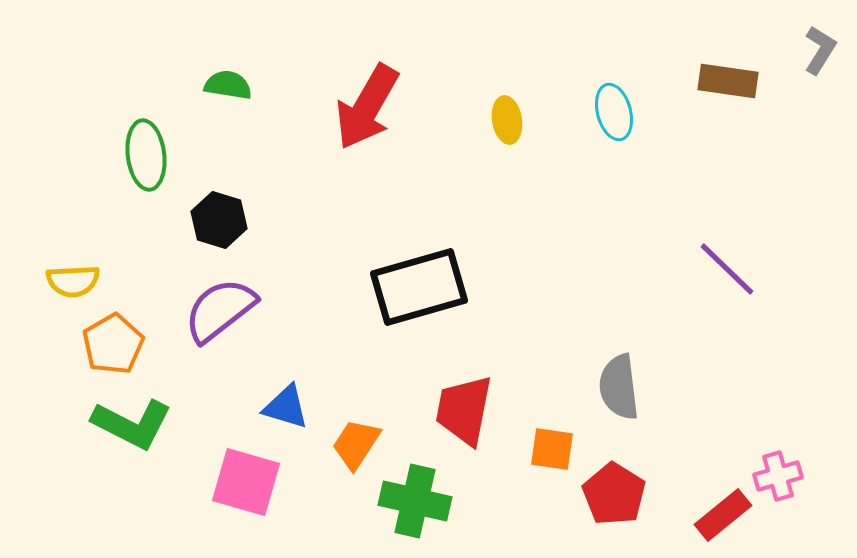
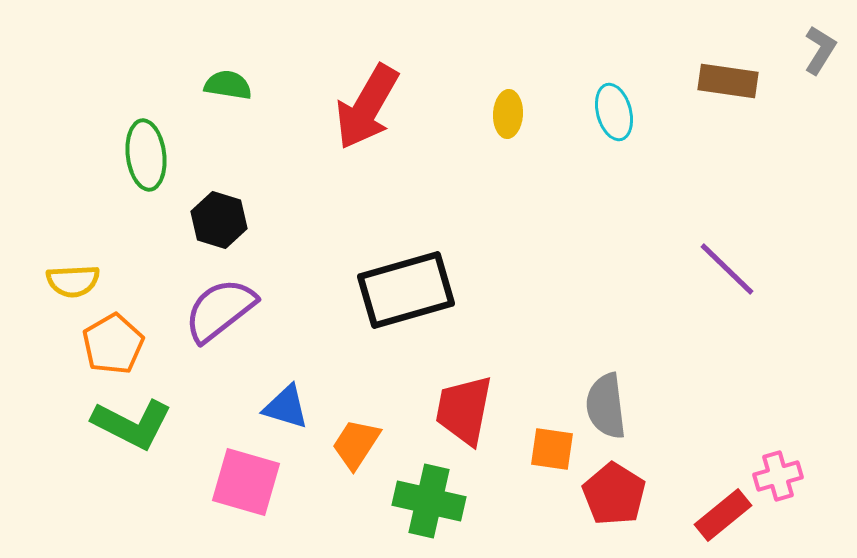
yellow ellipse: moved 1 px right, 6 px up; rotated 12 degrees clockwise
black rectangle: moved 13 px left, 3 px down
gray semicircle: moved 13 px left, 19 px down
green cross: moved 14 px right
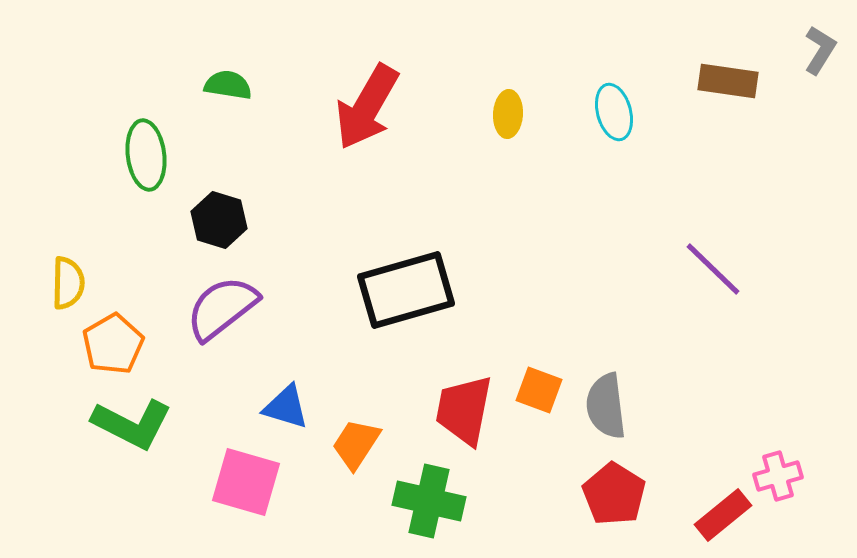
purple line: moved 14 px left
yellow semicircle: moved 5 px left, 2 px down; rotated 86 degrees counterclockwise
purple semicircle: moved 2 px right, 2 px up
orange square: moved 13 px left, 59 px up; rotated 12 degrees clockwise
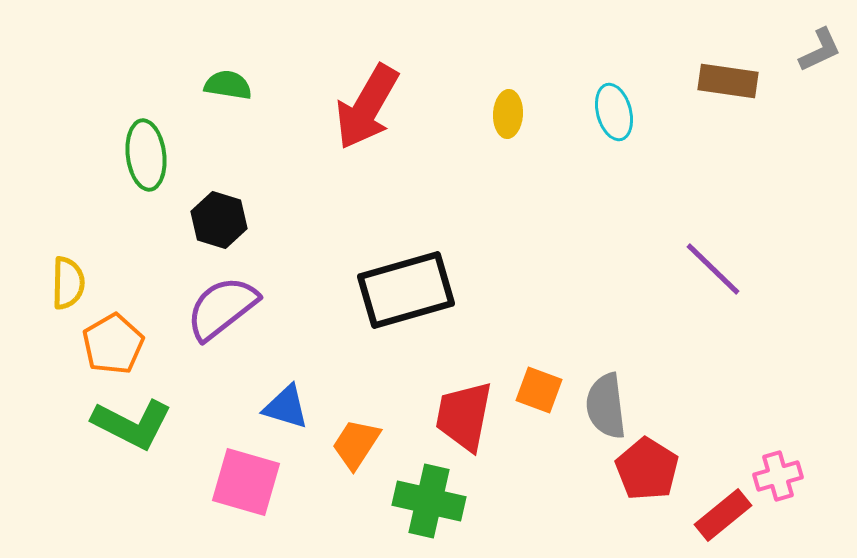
gray L-shape: rotated 33 degrees clockwise
red trapezoid: moved 6 px down
red pentagon: moved 33 px right, 25 px up
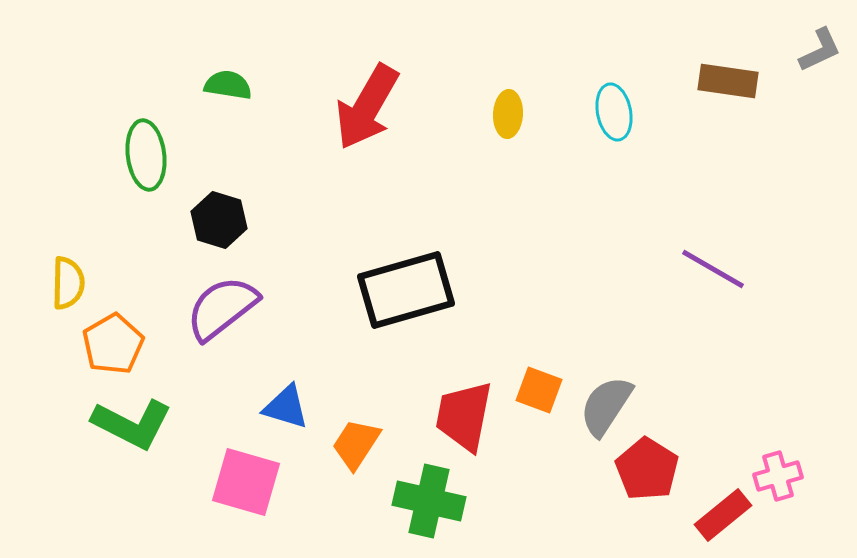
cyan ellipse: rotated 4 degrees clockwise
purple line: rotated 14 degrees counterclockwise
gray semicircle: rotated 40 degrees clockwise
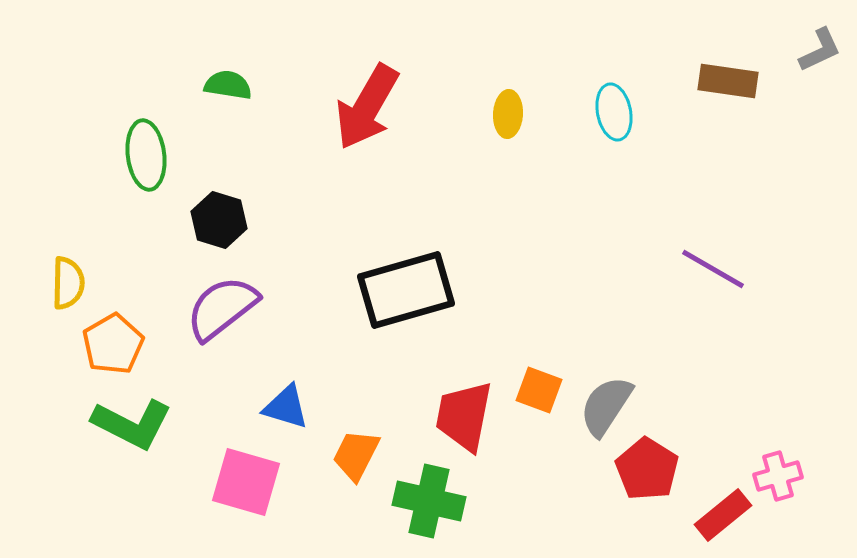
orange trapezoid: moved 11 px down; rotated 6 degrees counterclockwise
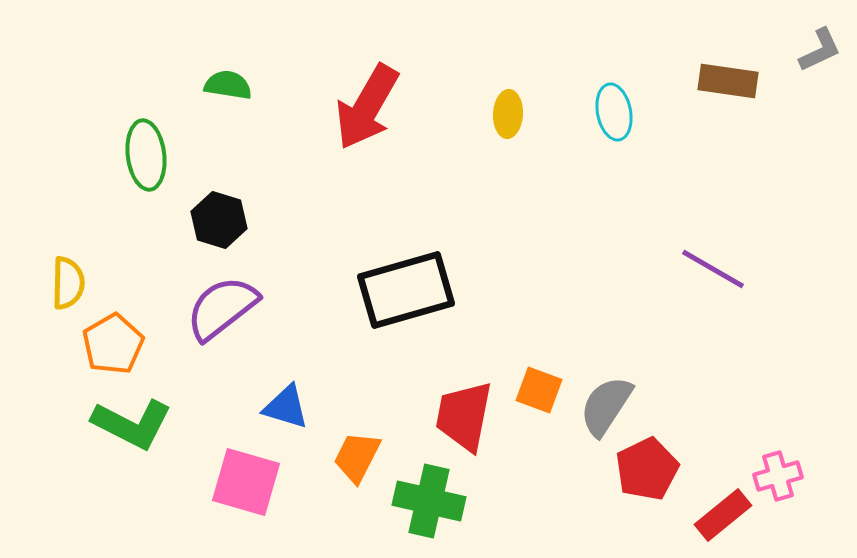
orange trapezoid: moved 1 px right, 2 px down
red pentagon: rotated 14 degrees clockwise
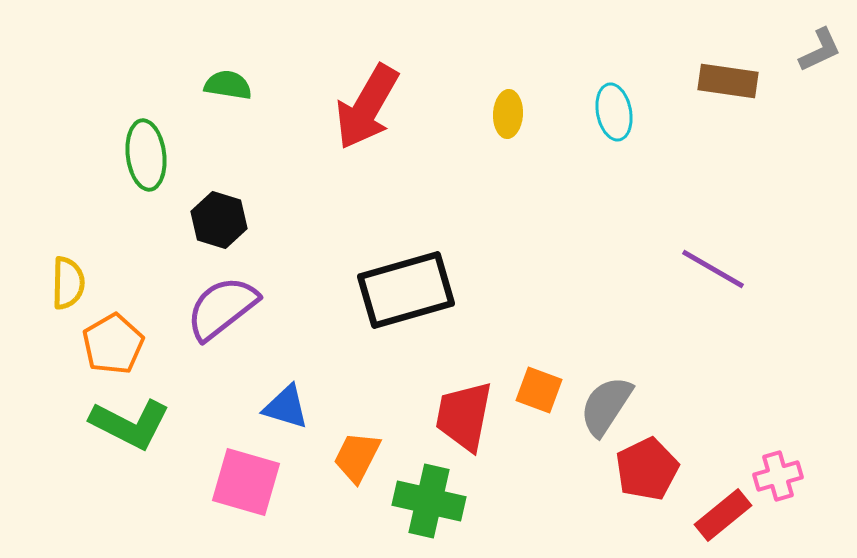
green L-shape: moved 2 px left
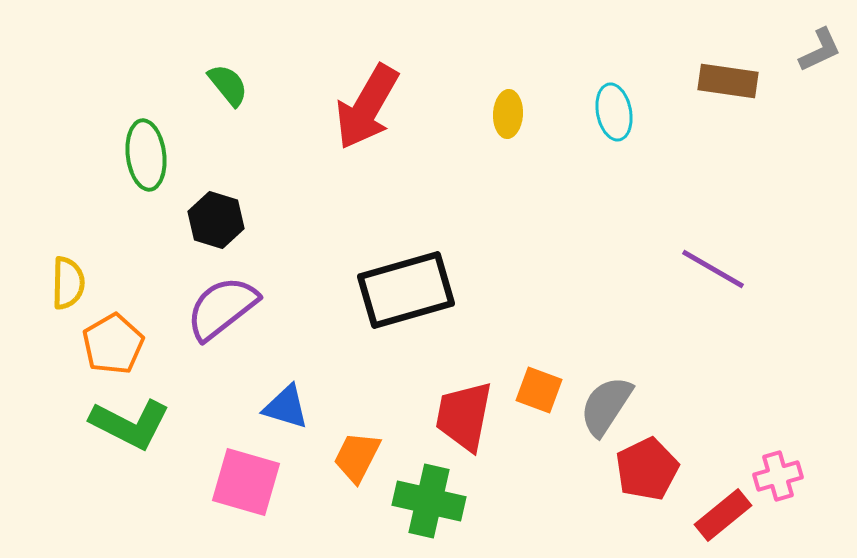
green semicircle: rotated 42 degrees clockwise
black hexagon: moved 3 px left
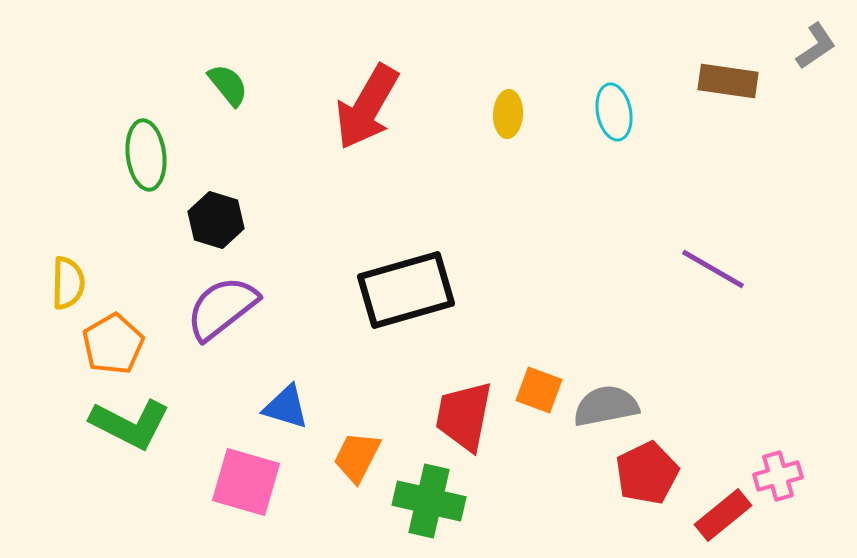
gray L-shape: moved 4 px left, 4 px up; rotated 9 degrees counterclockwise
gray semicircle: rotated 46 degrees clockwise
red pentagon: moved 4 px down
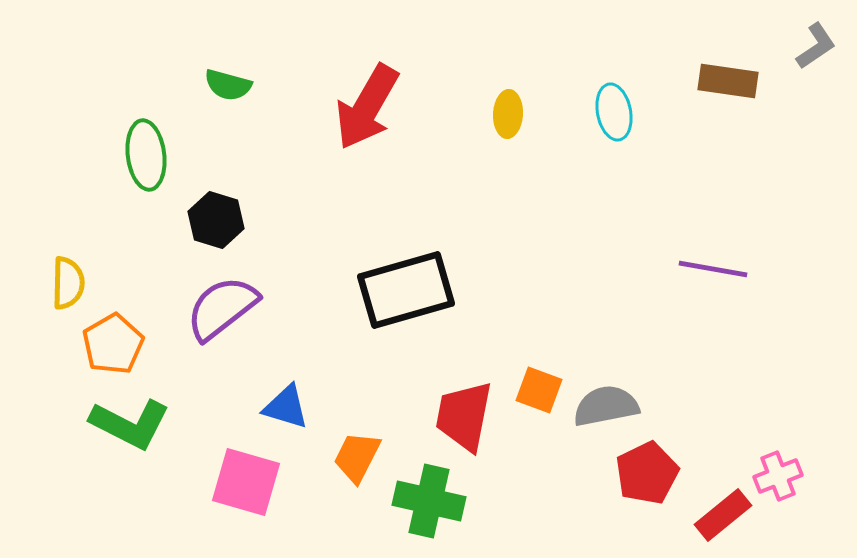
green semicircle: rotated 144 degrees clockwise
purple line: rotated 20 degrees counterclockwise
pink cross: rotated 6 degrees counterclockwise
